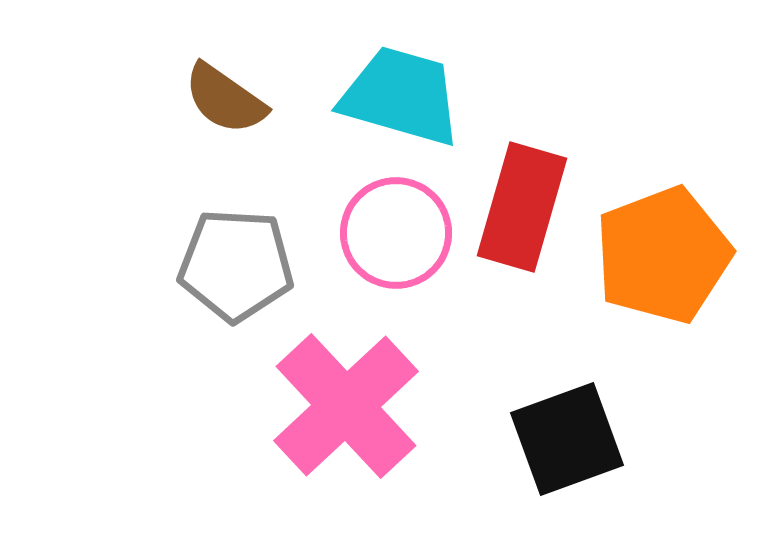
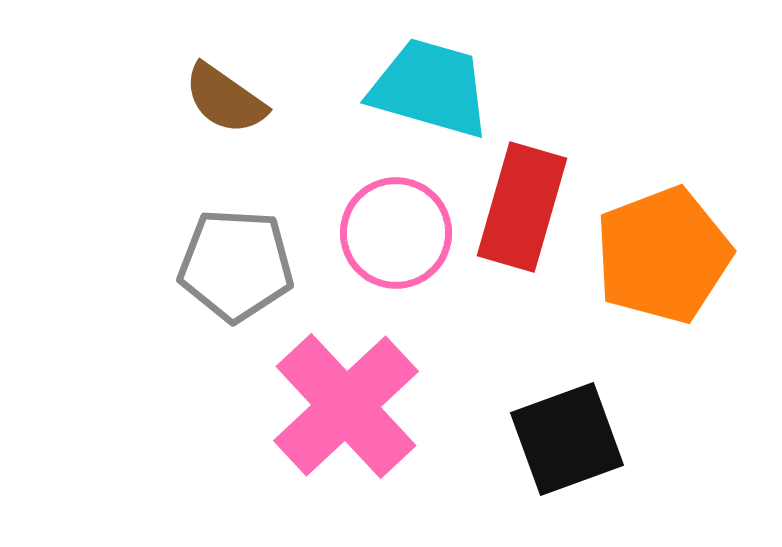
cyan trapezoid: moved 29 px right, 8 px up
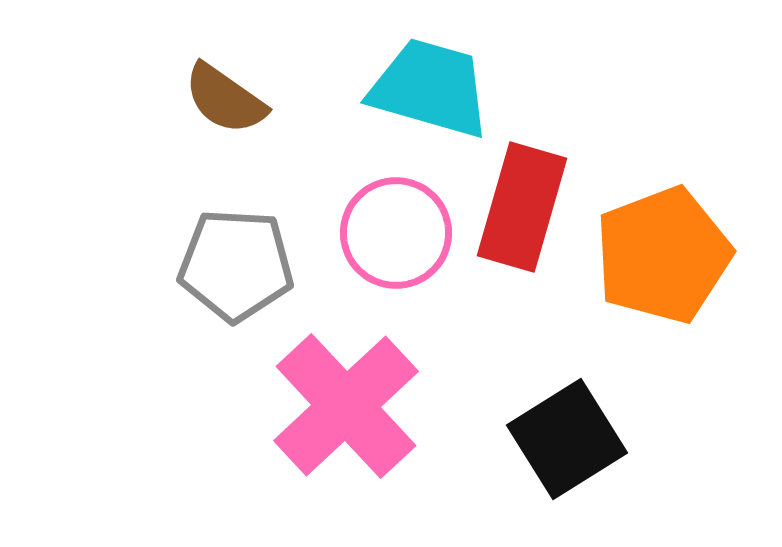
black square: rotated 12 degrees counterclockwise
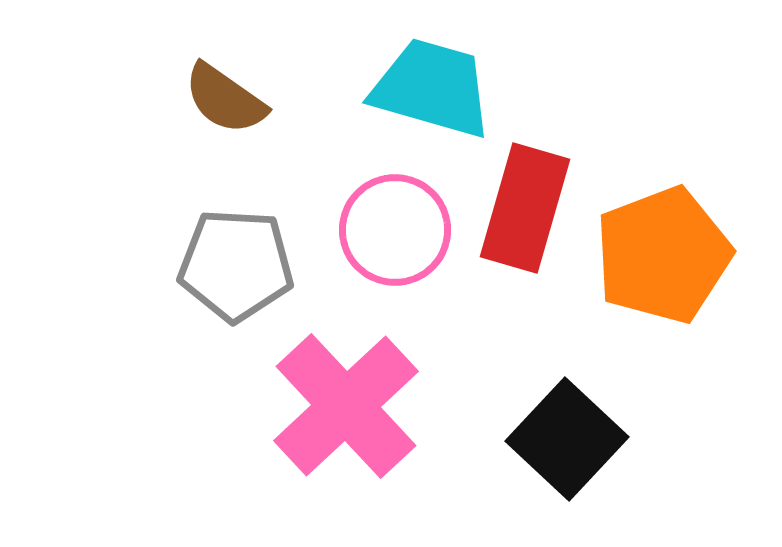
cyan trapezoid: moved 2 px right
red rectangle: moved 3 px right, 1 px down
pink circle: moved 1 px left, 3 px up
black square: rotated 15 degrees counterclockwise
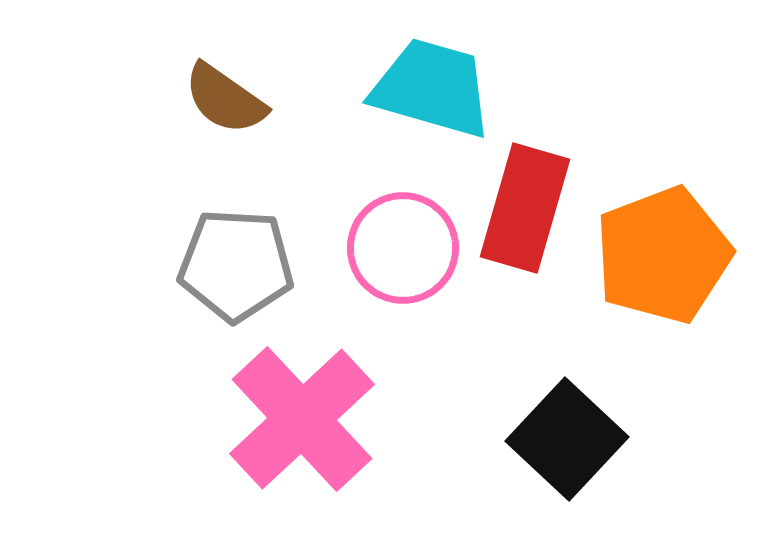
pink circle: moved 8 px right, 18 px down
pink cross: moved 44 px left, 13 px down
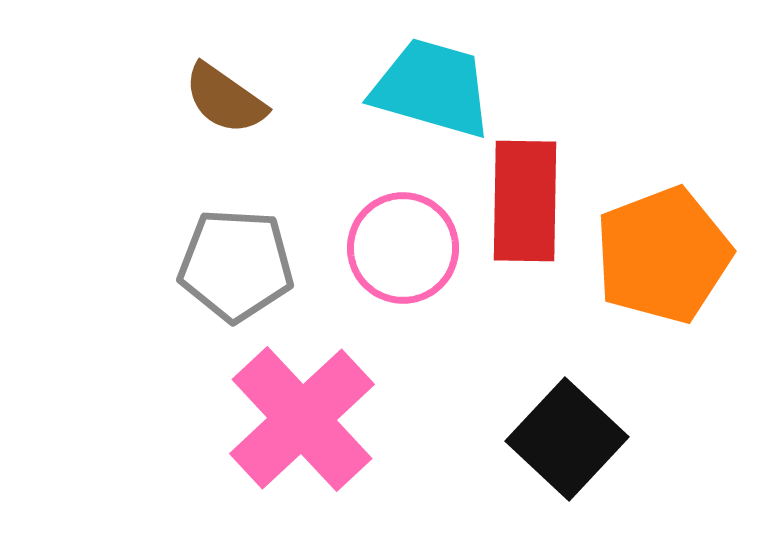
red rectangle: moved 7 px up; rotated 15 degrees counterclockwise
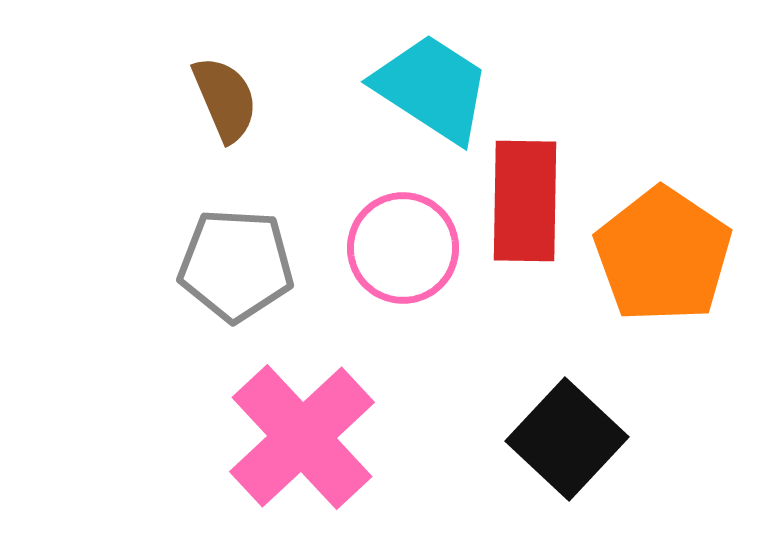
cyan trapezoid: rotated 17 degrees clockwise
brown semicircle: rotated 148 degrees counterclockwise
orange pentagon: rotated 17 degrees counterclockwise
pink cross: moved 18 px down
